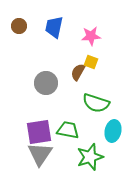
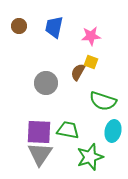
green semicircle: moved 7 px right, 2 px up
purple square: rotated 12 degrees clockwise
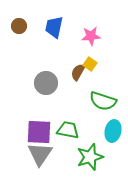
yellow square: moved 1 px left, 2 px down; rotated 16 degrees clockwise
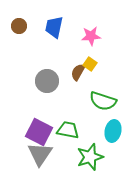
gray circle: moved 1 px right, 2 px up
purple square: rotated 24 degrees clockwise
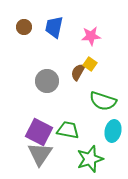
brown circle: moved 5 px right, 1 px down
green star: moved 2 px down
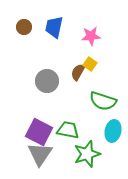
green star: moved 3 px left, 5 px up
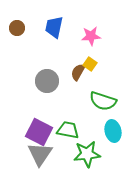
brown circle: moved 7 px left, 1 px down
cyan ellipse: rotated 25 degrees counterclockwise
green star: rotated 12 degrees clockwise
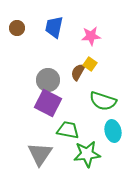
gray circle: moved 1 px right, 1 px up
purple square: moved 9 px right, 29 px up
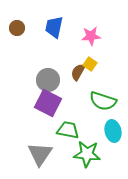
green star: rotated 12 degrees clockwise
